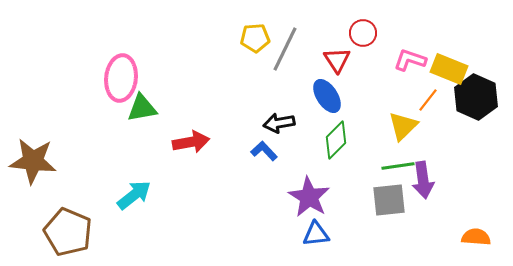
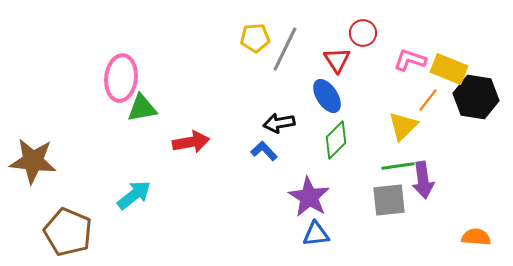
black hexagon: rotated 15 degrees counterclockwise
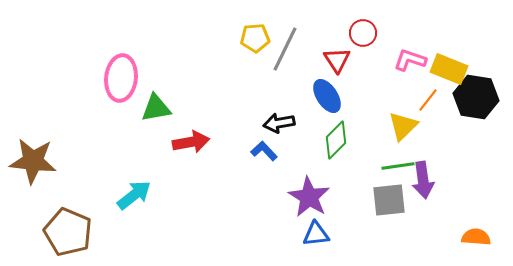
green triangle: moved 14 px right
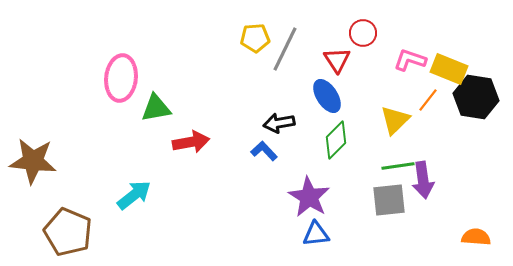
yellow triangle: moved 8 px left, 6 px up
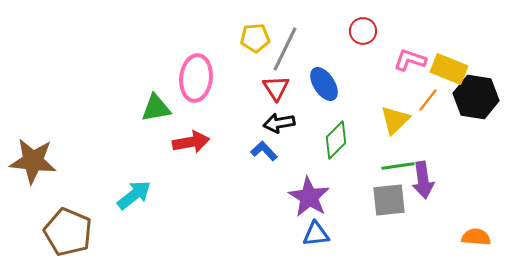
red circle: moved 2 px up
red triangle: moved 61 px left, 28 px down
pink ellipse: moved 75 px right
blue ellipse: moved 3 px left, 12 px up
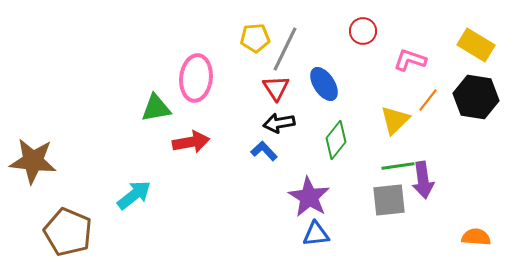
yellow rectangle: moved 27 px right, 24 px up; rotated 9 degrees clockwise
green diamond: rotated 6 degrees counterclockwise
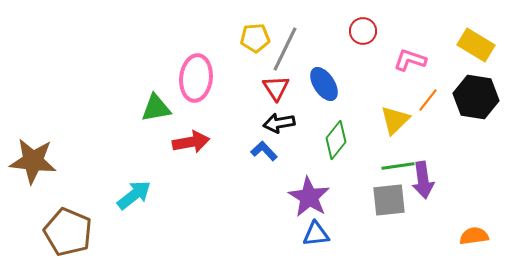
orange semicircle: moved 2 px left, 1 px up; rotated 12 degrees counterclockwise
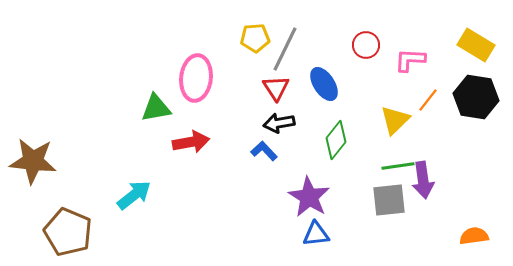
red circle: moved 3 px right, 14 px down
pink L-shape: rotated 16 degrees counterclockwise
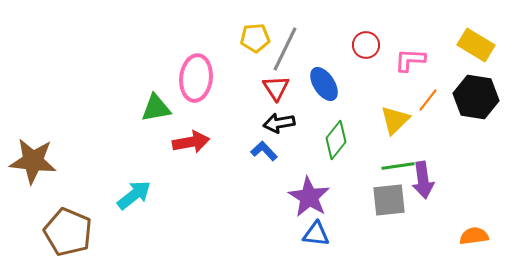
blue triangle: rotated 12 degrees clockwise
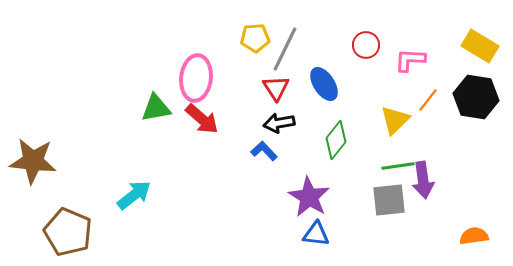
yellow rectangle: moved 4 px right, 1 px down
red arrow: moved 11 px right, 23 px up; rotated 51 degrees clockwise
